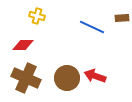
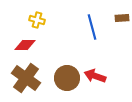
yellow cross: moved 4 px down
blue line: rotated 50 degrees clockwise
red diamond: moved 2 px right
brown cross: rotated 12 degrees clockwise
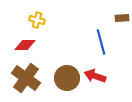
blue line: moved 9 px right, 15 px down
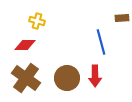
yellow cross: moved 1 px down
red arrow: rotated 110 degrees counterclockwise
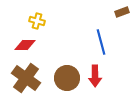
brown rectangle: moved 6 px up; rotated 16 degrees counterclockwise
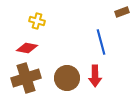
red diamond: moved 2 px right, 3 px down; rotated 10 degrees clockwise
brown cross: rotated 36 degrees clockwise
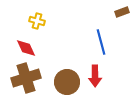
red diamond: moved 1 px left; rotated 55 degrees clockwise
brown circle: moved 4 px down
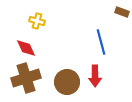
brown rectangle: rotated 40 degrees clockwise
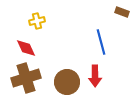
yellow cross: rotated 28 degrees counterclockwise
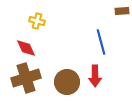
brown rectangle: moved 1 px up; rotated 24 degrees counterclockwise
yellow cross: rotated 28 degrees clockwise
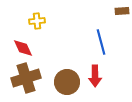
yellow cross: rotated 21 degrees counterclockwise
red diamond: moved 3 px left
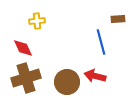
brown rectangle: moved 4 px left, 8 px down
red arrow: rotated 105 degrees clockwise
